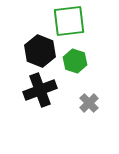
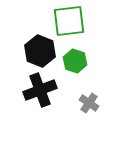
gray cross: rotated 12 degrees counterclockwise
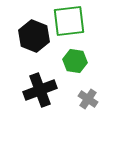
black hexagon: moved 6 px left, 15 px up
green hexagon: rotated 10 degrees counterclockwise
gray cross: moved 1 px left, 4 px up
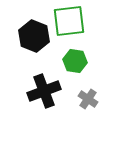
black cross: moved 4 px right, 1 px down
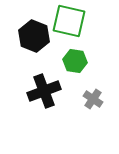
green square: rotated 20 degrees clockwise
gray cross: moved 5 px right
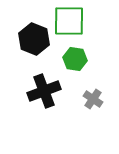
green square: rotated 12 degrees counterclockwise
black hexagon: moved 3 px down
green hexagon: moved 2 px up
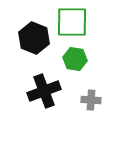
green square: moved 3 px right, 1 px down
black hexagon: moved 1 px up
gray cross: moved 2 px left, 1 px down; rotated 30 degrees counterclockwise
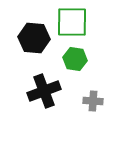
black hexagon: rotated 16 degrees counterclockwise
gray cross: moved 2 px right, 1 px down
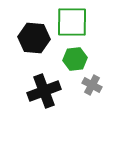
green hexagon: rotated 15 degrees counterclockwise
gray cross: moved 1 px left, 16 px up; rotated 24 degrees clockwise
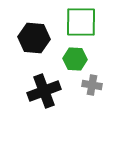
green square: moved 9 px right
green hexagon: rotated 10 degrees clockwise
gray cross: rotated 18 degrees counterclockwise
